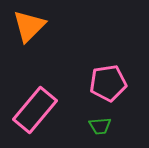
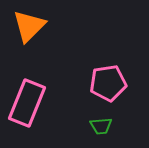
pink rectangle: moved 8 px left, 7 px up; rotated 18 degrees counterclockwise
green trapezoid: moved 1 px right
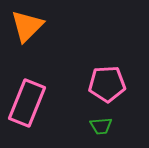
orange triangle: moved 2 px left
pink pentagon: moved 1 px left, 1 px down; rotated 6 degrees clockwise
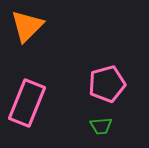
pink pentagon: rotated 12 degrees counterclockwise
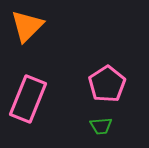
pink pentagon: rotated 18 degrees counterclockwise
pink rectangle: moved 1 px right, 4 px up
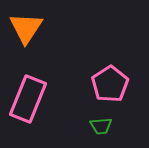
orange triangle: moved 1 px left, 2 px down; rotated 12 degrees counterclockwise
pink pentagon: moved 3 px right
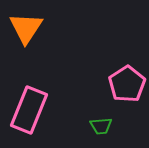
pink pentagon: moved 17 px right
pink rectangle: moved 1 px right, 11 px down
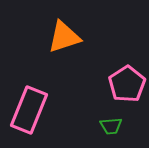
orange triangle: moved 38 px right, 9 px down; rotated 39 degrees clockwise
green trapezoid: moved 10 px right
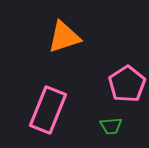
pink rectangle: moved 19 px right
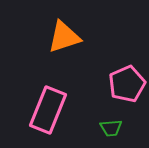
pink pentagon: rotated 9 degrees clockwise
green trapezoid: moved 2 px down
